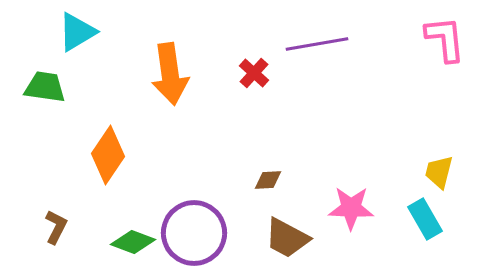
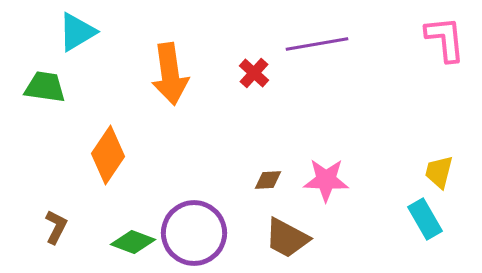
pink star: moved 25 px left, 28 px up
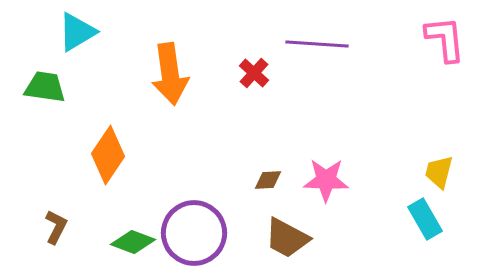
purple line: rotated 14 degrees clockwise
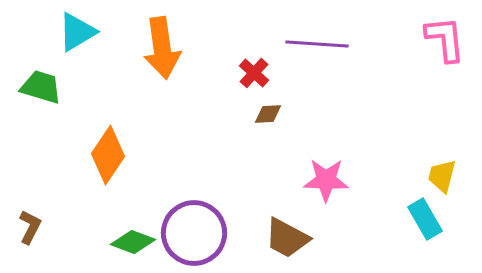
orange arrow: moved 8 px left, 26 px up
green trapezoid: moved 4 px left; rotated 9 degrees clockwise
yellow trapezoid: moved 3 px right, 4 px down
brown diamond: moved 66 px up
brown L-shape: moved 26 px left
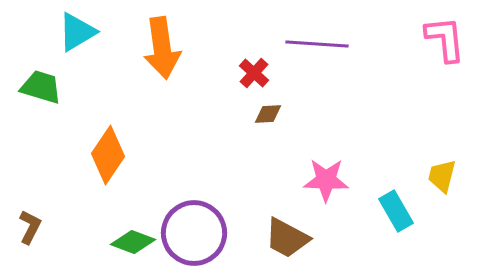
cyan rectangle: moved 29 px left, 8 px up
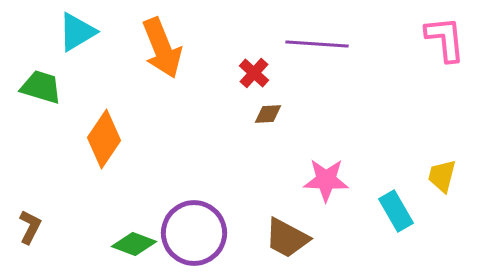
orange arrow: rotated 14 degrees counterclockwise
orange diamond: moved 4 px left, 16 px up
green diamond: moved 1 px right, 2 px down
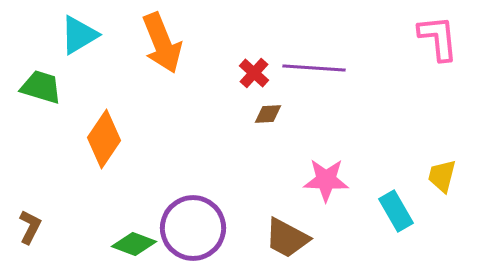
cyan triangle: moved 2 px right, 3 px down
pink L-shape: moved 7 px left, 1 px up
purple line: moved 3 px left, 24 px down
orange arrow: moved 5 px up
purple circle: moved 1 px left, 5 px up
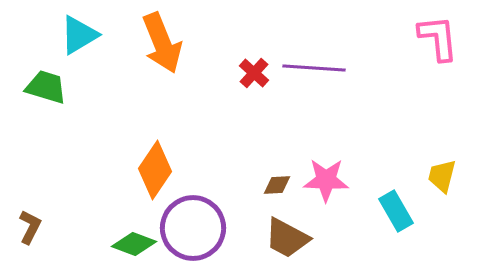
green trapezoid: moved 5 px right
brown diamond: moved 9 px right, 71 px down
orange diamond: moved 51 px right, 31 px down
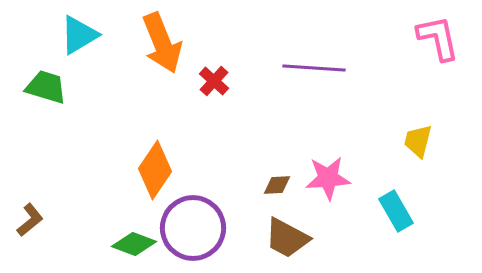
pink L-shape: rotated 6 degrees counterclockwise
red cross: moved 40 px left, 8 px down
yellow trapezoid: moved 24 px left, 35 px up
pink star: moved 2 px right, 2 px up; rotated 6 degrees counterclockwise
brown L-shape: moved 7 px up; rotated 24 degrees clockwise
